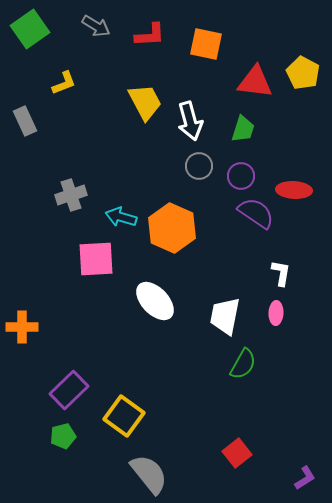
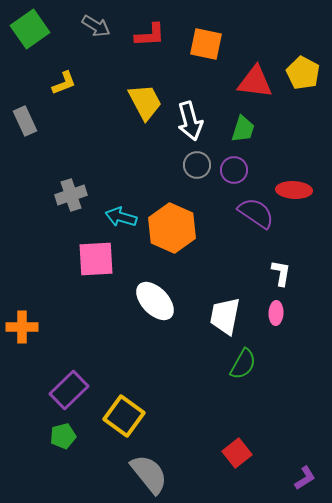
gray circle: moved 2 px left, 1 px up
purple circle: moved 7 px left, 6 px up
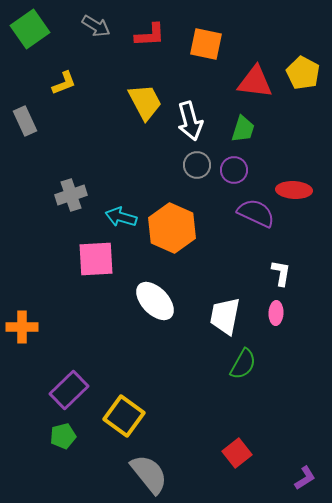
purple semicircle: rotated 9 degrees counterclockwise
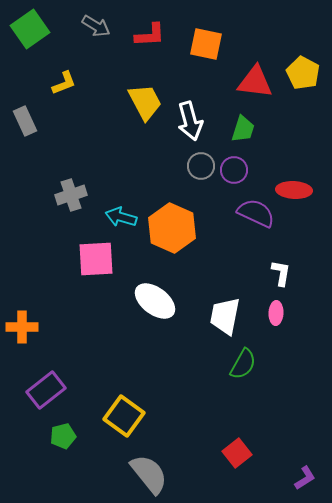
gray circle: moved 4 px right, 1 px down
white ellipse: rotated 9 degrees counterclockwise
purple rectangle: moved 23 px left; rotated 6 degrees clockwise
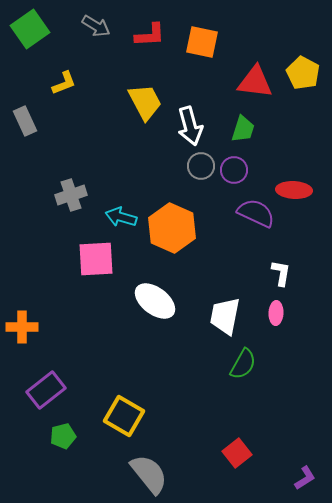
orange square: moved 4 px left, 2 px up
white arrow: moved 5 px down
yellow square: rotated 6 degrees counterclockwise
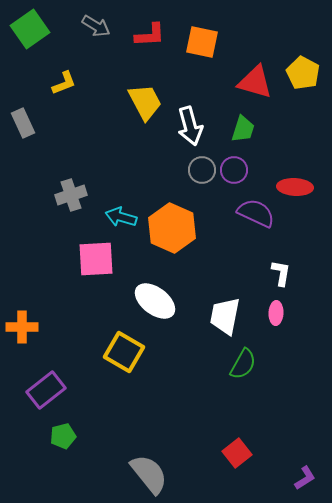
red triangle: rotated 9 degrees clockwise
gray rectangle: moved 2 px left, 2 px down
gray circle: moved 1 px right, 4 px down
red ellipse: moved 1 px right, 3 px up
yellow square: moved 64 px up
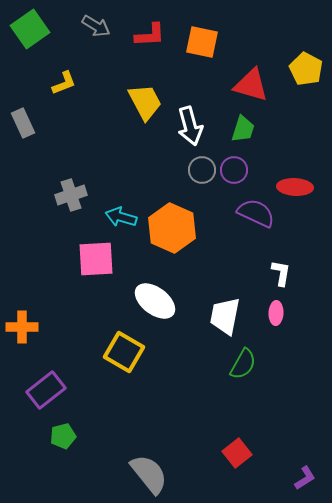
yellow pentagon: moved 3 px right, 4 px up
red triangle: moved 4 px left, 3 px down
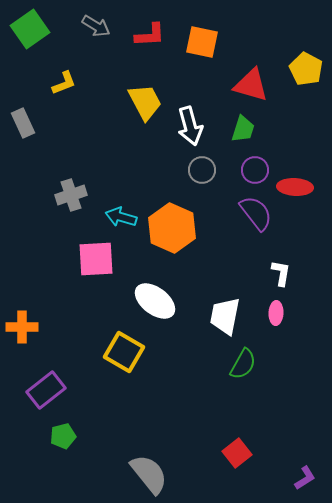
purple circle: moved 21 px right
purple semicircle: rotated 27 degrees clockwise
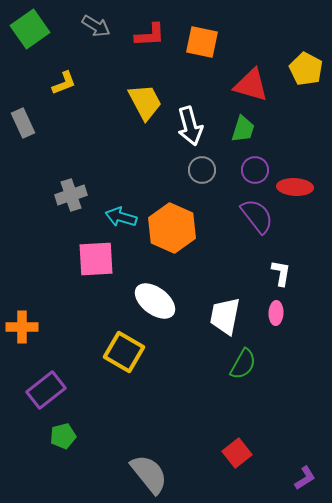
purple semicircle: moved 1 px right, 3 px down
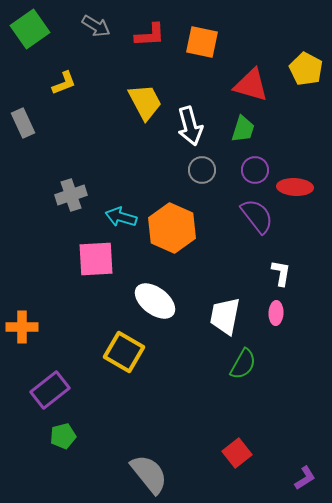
purple rectangle: moved 4 px right
